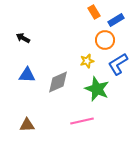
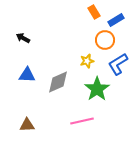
green star: rotated 15 degrees clockwise
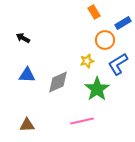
blue rectangle: moved 7 px right, 3 px down
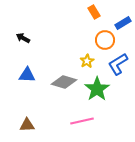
yellow star: rotated 16 degrees counterclockwise
gray diamond: moved 6 px right; rotated 40 degrees clockwise
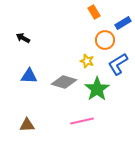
yellow star: rotated 24 degrees counterclockwise
blue triangle: moved 2 px right, 1 px down
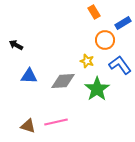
black arrow: moved 7 px left, 7 px down
blue L-shape: moved 2 px right, 1 px down; rotated 85 degrees clockwise
gray diamond: moved 1 px left, 1 px up; rotated 20 degrees counterclockwise
pink line: moved 26 px left, 1 px down
brown triangle: moved 1 px right, 1 px down; rotated 21 degrees clockwise
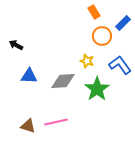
blue rectangle: rotated 14 degrees counterclockwise
orange circle: moved 3 px left, 4 px up
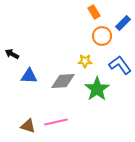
black arrow: moved 4 px left, 9 px down
yellow star: moved 2 px left; rotated 16 degrees counterclockwise
